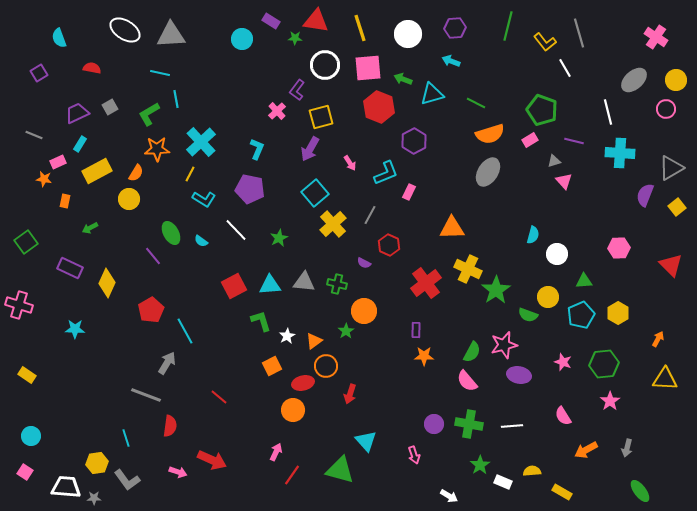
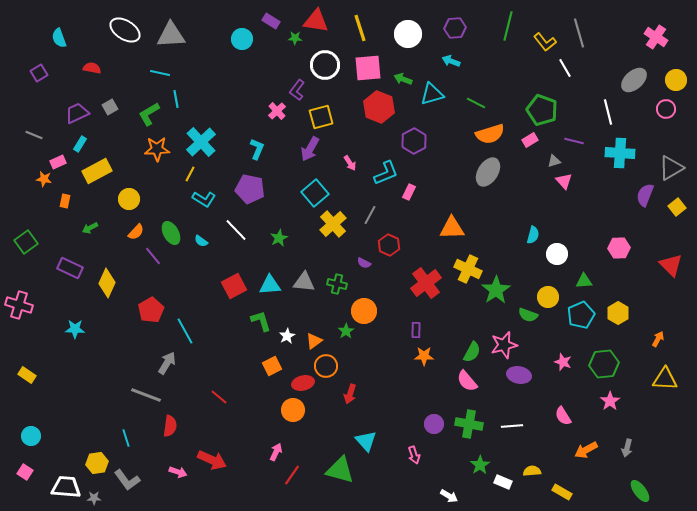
orange semicircle at (136, 173): moved 59 px down; rotated 12 degrees clockwise
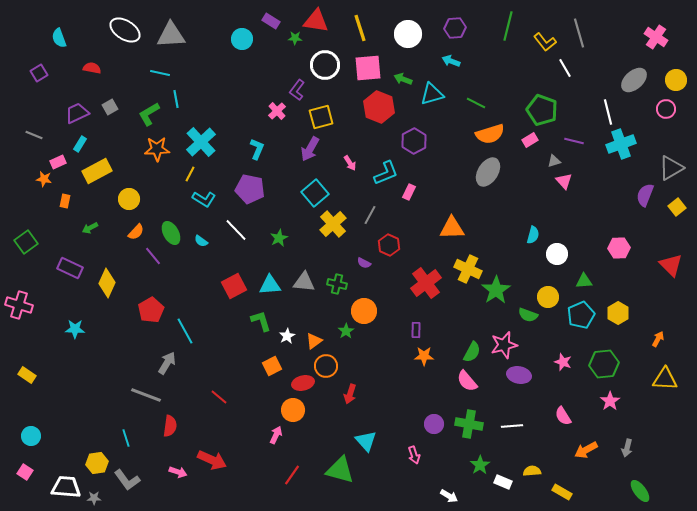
cyan cross at (620, 153): moved 1 px right, 9 px up; rotated 24 degrees counterclockwise
pink arrow at (276, 452): moved 17 px up
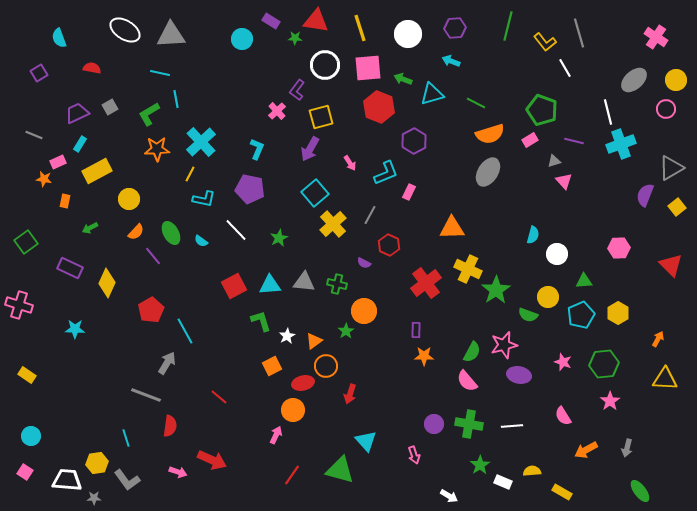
cyan L-shape at (204, 199): rotated 20 degrees counterclockwise
white trapezoid at (66, 487): moved 1 px right, 7 px up
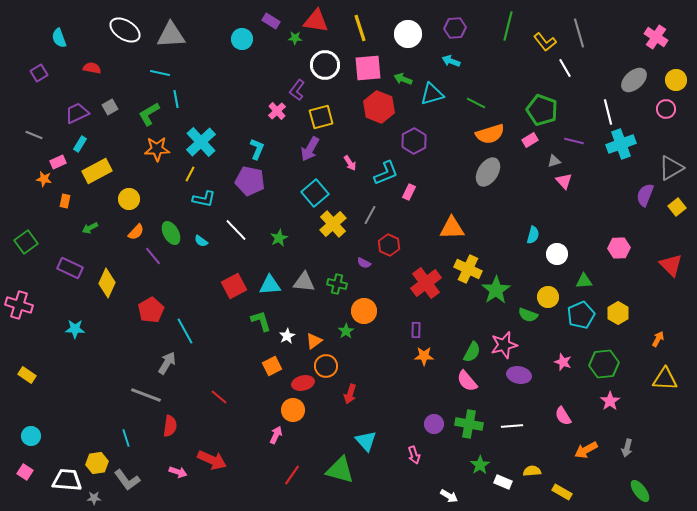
purple pentagon at (250, 189): moved 8 px up
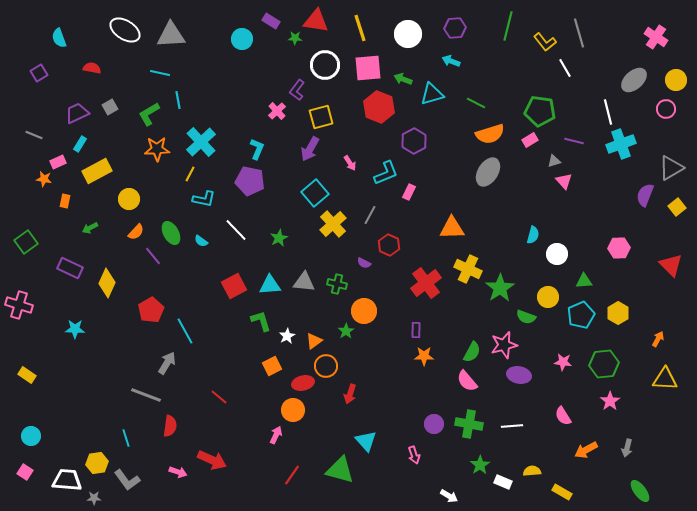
cyan line at (176, 99): moved 2 px right, 1 px down
green pentagon at (542, 110): moved 2 px left, 1 px down; rotated 12 degrees counterclockwise
green star at (496, 290): moved 4 px right, 2 px up
green semicircle at (528, 315): moved 2 px left, 2 px down
pink star at (563, 362): rotated 12 degrees counterclockwise
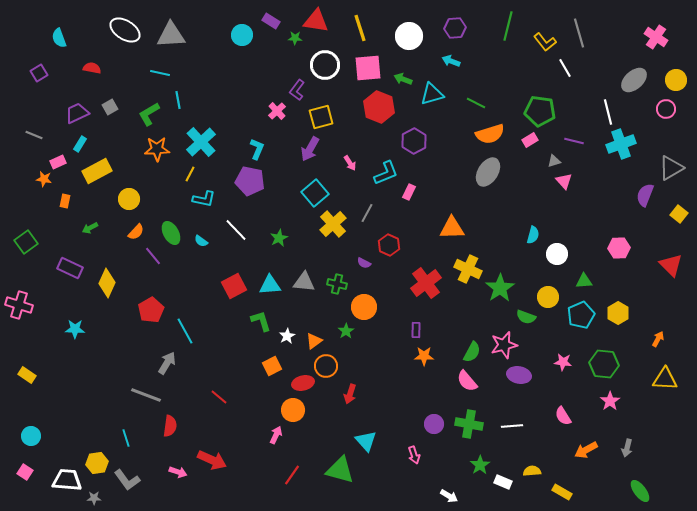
white circle at (408, 34): moved 1 px right, 2 px down
cyan circle at (242, 39): moved 4 px up
yellow square at (677, 207): moved 2 px right, 7 px down; rotated 12 degrees counterclockwise
gray line at (370, 215): moved 3 px left, 2 px up
orange circle at (364, 311): moved 4 px up
green hexagon at (604, 364): rotated 12 degrees clockwise
